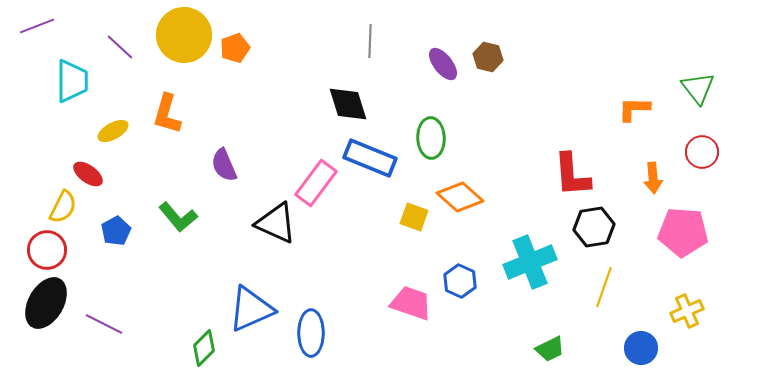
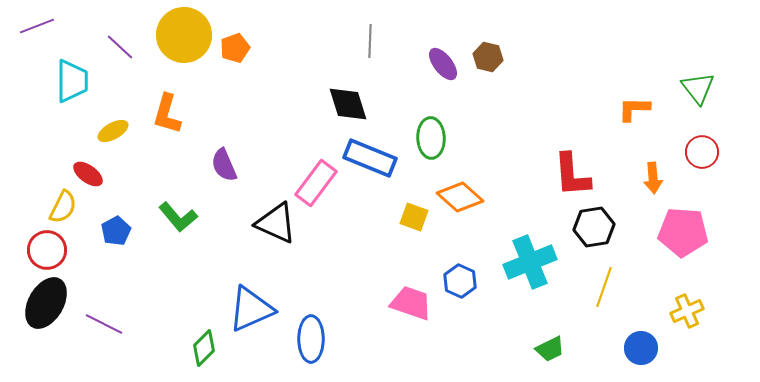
blue ellipse at (311, 333): moved 6 px down
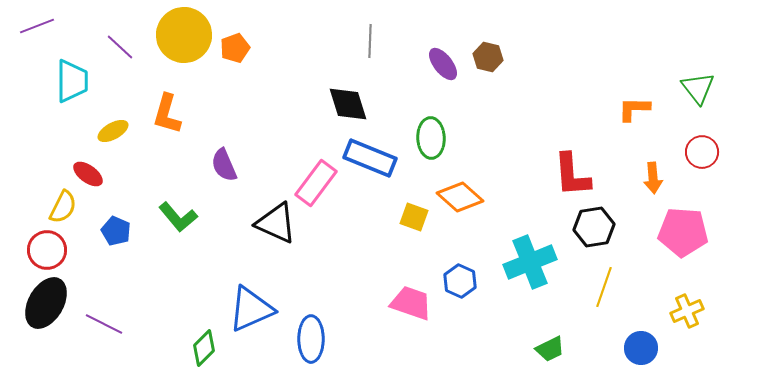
blue pentagon at (116, 231): rotated 20 degrees counterclockwise
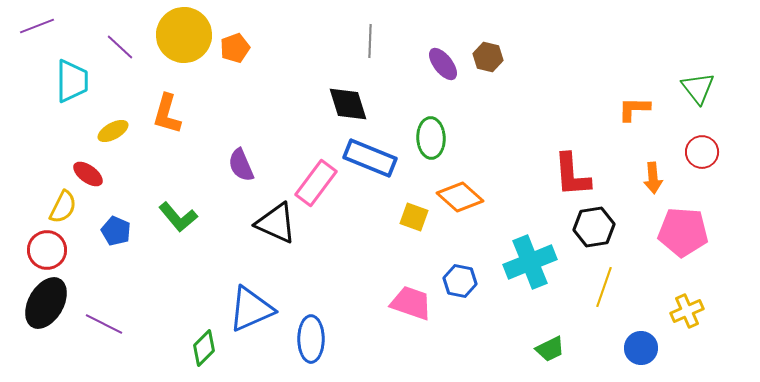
purple semicircle at (224, 165): moved 17 px right
blue hexagon at (460, 281): rotated 12 degrees counterclockwise
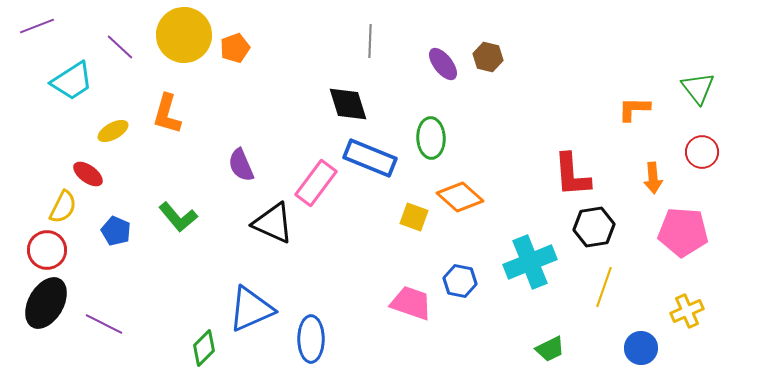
cyan trapezoid at (72, 81): rotated 57 degrees clockwise
black triangle at (276, 223): moved 3 px left
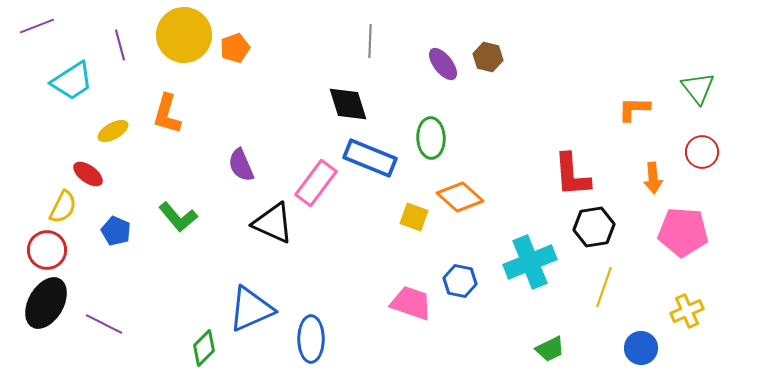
purple line at (120, 47): moved 2 px up; rotated 32 degrees clockwise
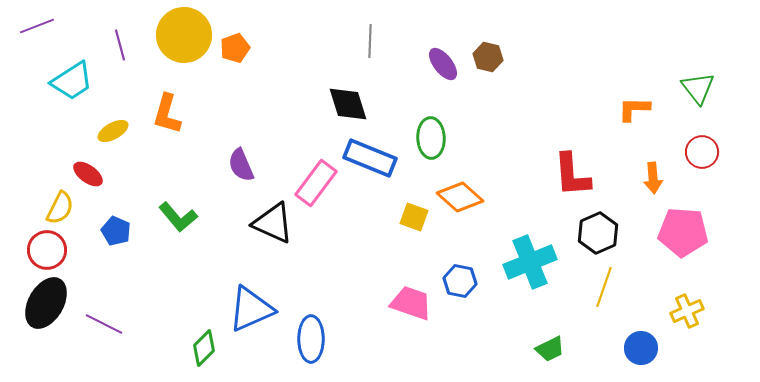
yellow semicircle at (63, 207): moved 3 px left, 1 px down
black hexagon at (594, 227): moved 4 px right, 6 px down; rotated 15 degrees counterclockwise
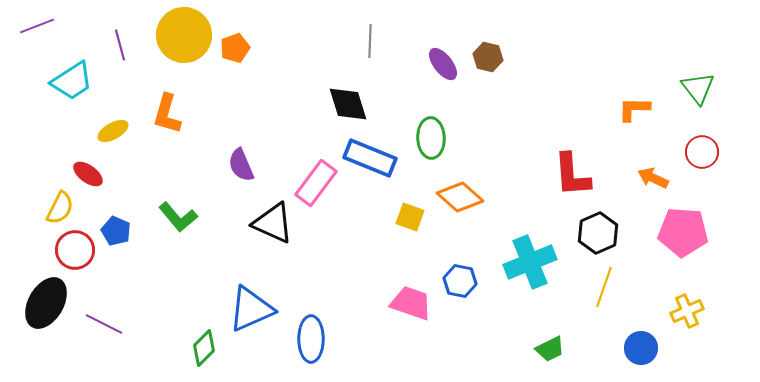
orange arrow at (653, 178): rotated 120 degrees clockwise
yellow square at (414, 217): moved 4 px left
red circle at (47, 250): moved 28 px right
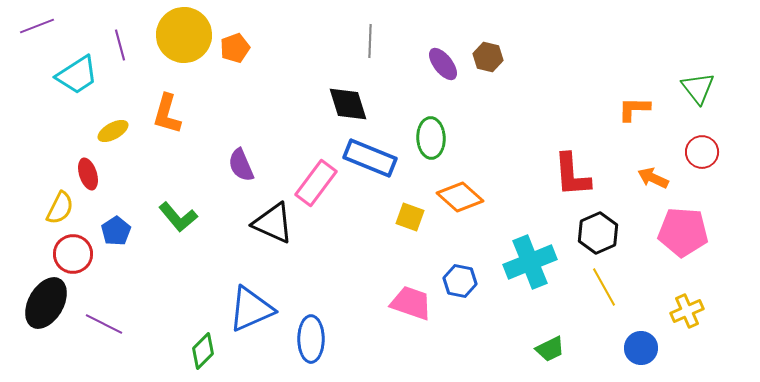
cyan trapezoid at (72, 81): moved 5 px right, 6 px up
red ellipse at (88, 174): rotated 36 degrees clockwise
blue pentagon at (116, 231): rotated 16 degrees clockwise
red circle at (75, 250): moved 2 px left, 4 px down
yellow line at (604, 287): rotated 48 degrees counterclockwise
green diamond at (204, 348): moved 1 px left, 3 px down
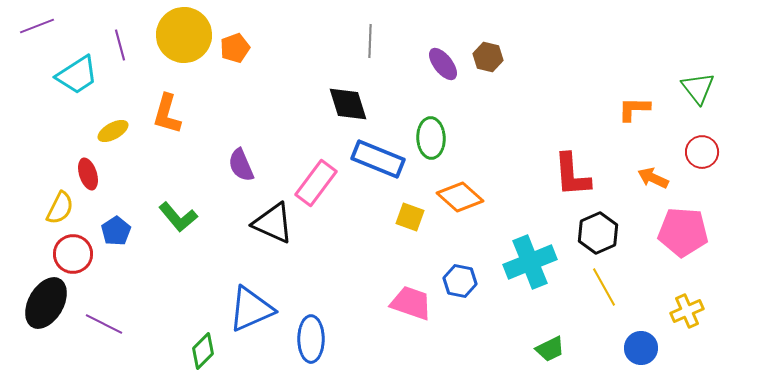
blue rectangle at (370, 158): moved 8 px right, 1 px down
